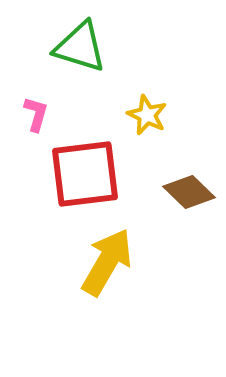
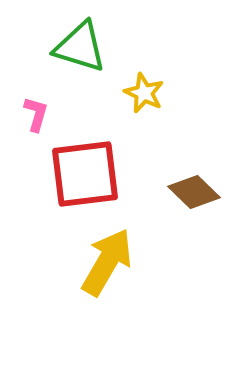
yellow star: moved 3 px left, 22 px up
brown diamond: moved 5 px right
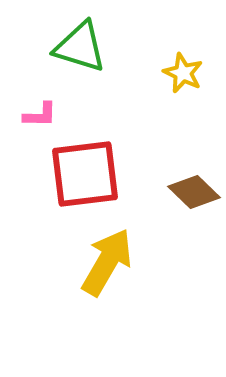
yellow star: moved 39 px right, 20 px up
pink L-shape: moved 4 px right, 1 px down; rotated 75 degrees clockwise
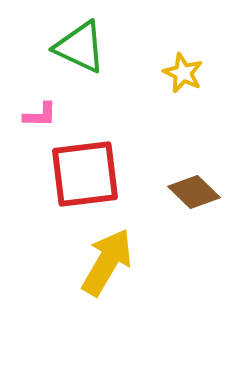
green triangle: rotated 8 degrees clockwise
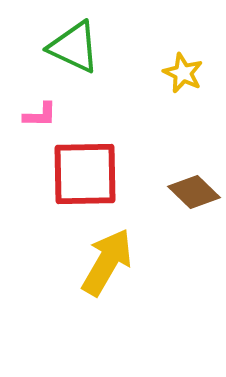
green triangle: moved 6 px left
red square: rotated 6 degrees clockwise
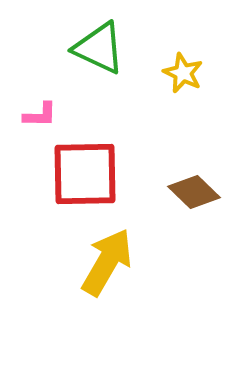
green triangle: moved 25 px right, 1 px down
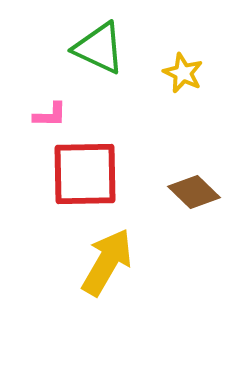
pink L-shape: moved 10 px right
